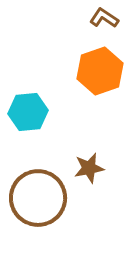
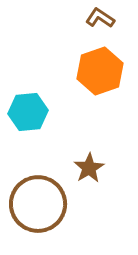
brown L-shape: moved 4 px left
brown star: rotated 20 degrees counterclockwise
brown circle: moved 6 px down
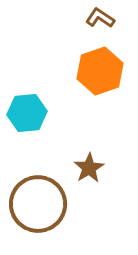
cyan hexagon: moved 1 px left, 1 px down
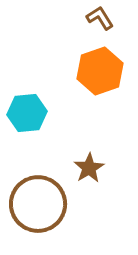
brown L-shape: rotated 24 degrees clockwise
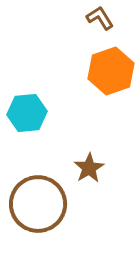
orange hexagon: moved 11 px right
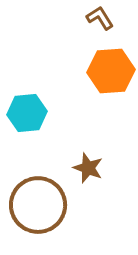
orange hexagon: rotated 15 degrees clockwise
brown star: moved 1 px left; rotated 20 degrees counterclockwise
brown circle: moved 1 px down
